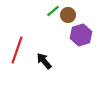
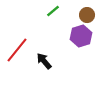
brown circle: moved 19 px right
purple hexagon: moved 1 px down
red line: rotated 20 degrees clockwise
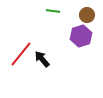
green line: rotated 48 degrees clockwise
red line: moved 4 px right, 4 px down
black arrow: moved 2 px left, 2 px up
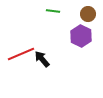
brown circle: moved 1 px right, 1 px up
purple hexagon: rotated 15 degrees counterclockwise
red line: rotated 28 degrees clockwise
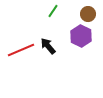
green line: rotated 64 degrees counterclockwise
red line: moved 4 px up
black arrow: moved 6 px right, 13 px up
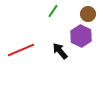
black arrow: moved 12 px right, 5 px down
